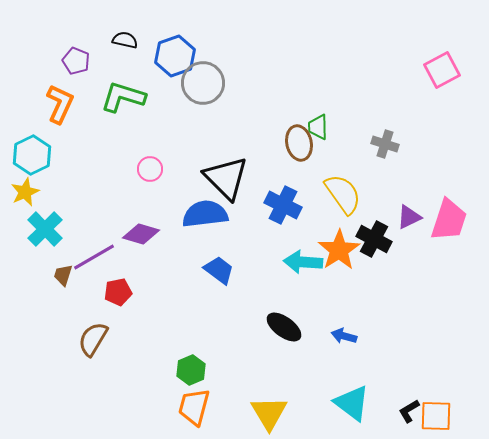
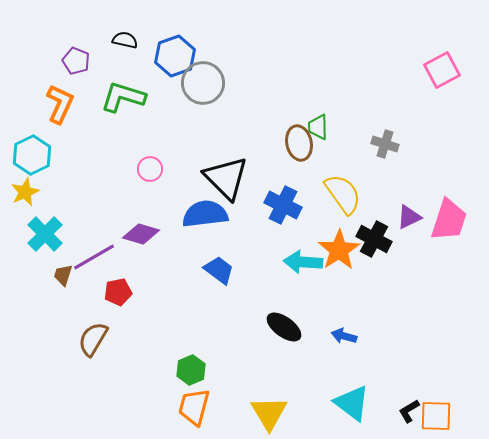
cyan cross: moved 5 px down
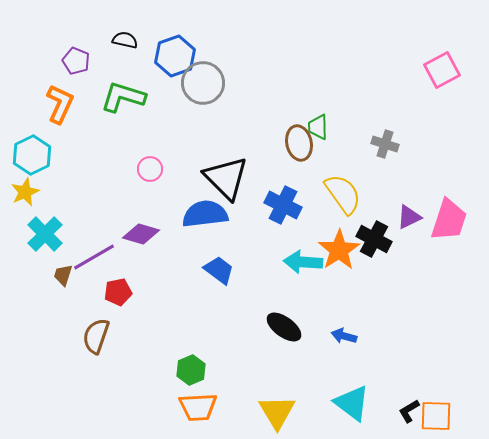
brown semicircle: moved 3 px right, 3 px up; rotated 12 degrees counterclockwise
orange trapezoid: moved 4 px right; rotated 108 degrees counterclockwise
yellow triangle: moved 8 px right, 1 px up
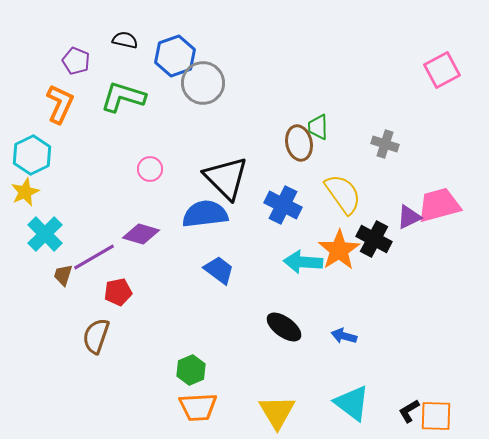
pink trapezoid: moved 10 px left, 15 px up; rotated 123 degrees counterclockwise
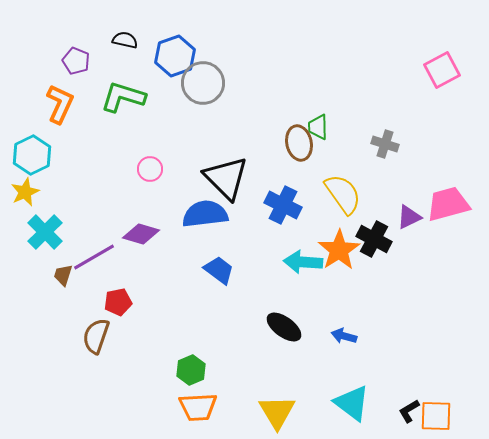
pink trapezoid: moved 9 px right, 1 px up
cyan cross: moved 2 px up
red pentagon: moved 10 px down
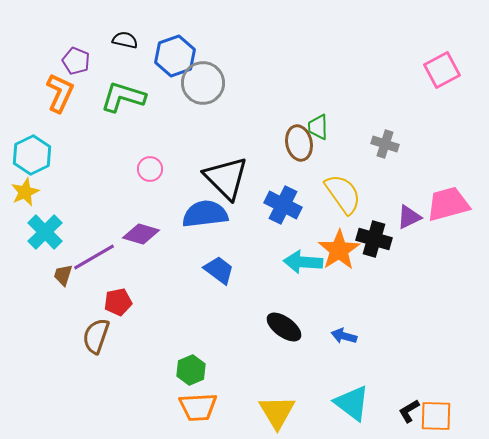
orange L-shape: moved 11 px up
black cross: rotated 12 degrees counterclockwise
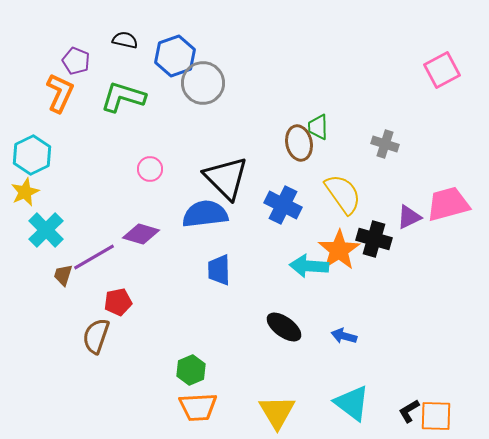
cyan cross: moved 1 px right, 2 px up
cyan arrow: moved 6 px right, 4 px down
blue trapezoid: rotated 128 degrees counterclockwise
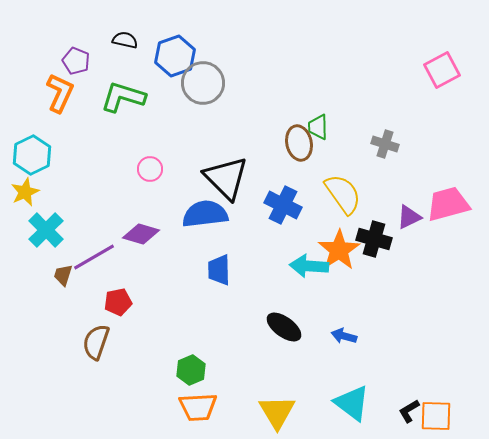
brown semicircle: moved 6 px down
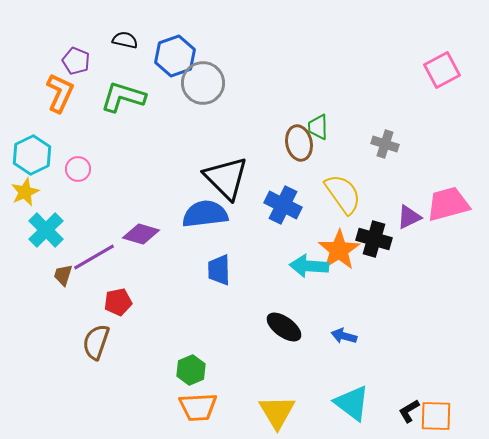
pink circle: moved 72 px left
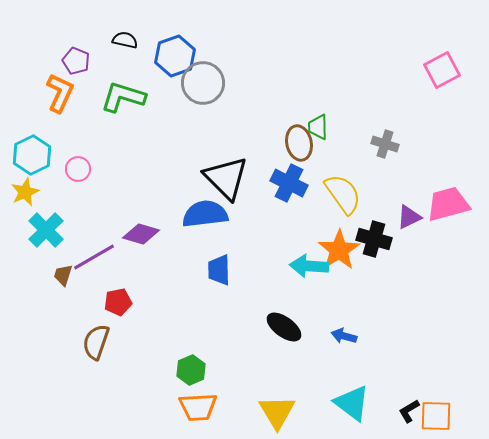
blue cross: moved 6 px right, 22 px up
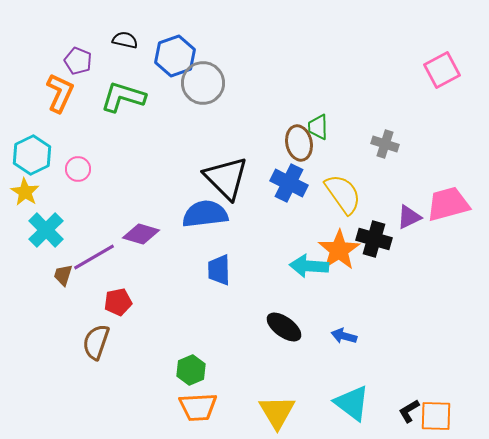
purple pentagon: moved 2 px right
yellow star: rotated 16 degrees counterclockwise
